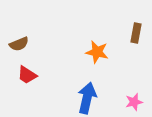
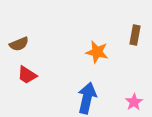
brown rectangle: moved 1 px left, 2 px down
pink star: rotated 18 degrees counterclockwise
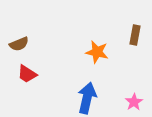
red trapezoid: moved 1 px up
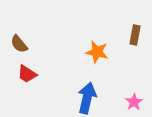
brown semicircle: rotated 72 degrees clockwise
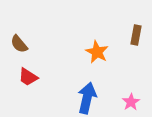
brown rectangle: moved 1 px right
orange star: rotated 15 degrees clockwise
red trapezoid: moved 1 px right, 3 px down
pink star: moved 3 px left
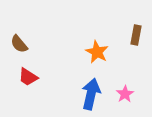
blue arrow: moved 4 px right, 4 px up
pink star: moved 6 px left, 8 px up
